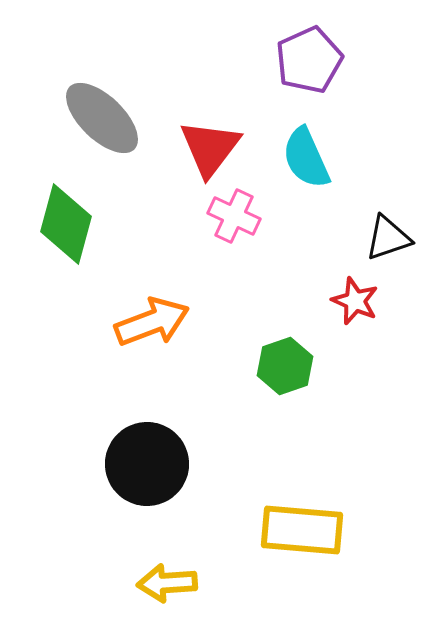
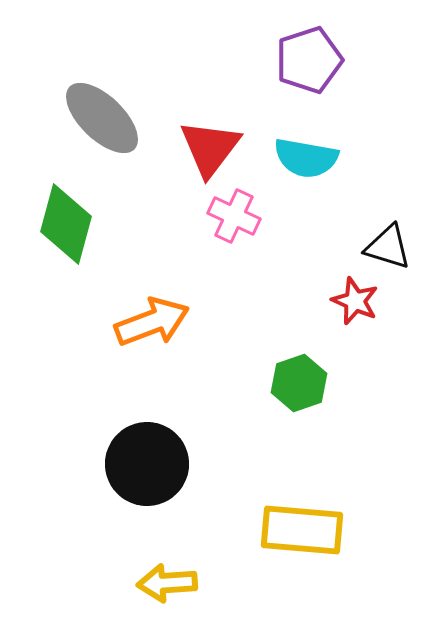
purple pentagon: rotated 6 degrees clockwise
cyan semicircle: rotated 56 degrees counterclockwise
black triangle: moved 9 px down; rotated 36 degrees clockwise
green hexagon: moved 14 px right, 17 px down
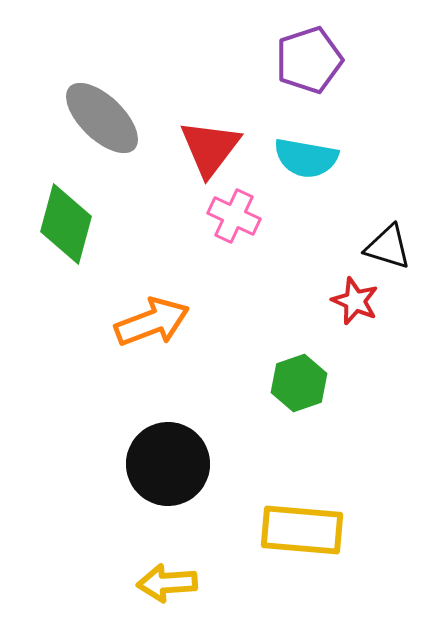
black circle: moved 21 px right
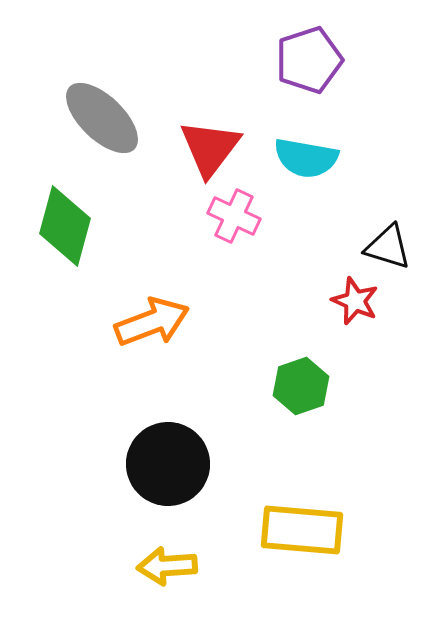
green diamond: moved 1 px left, 2 px down
green hexagon: moved 2 px right, 3 px down
yellow arrow: moved 17 px up
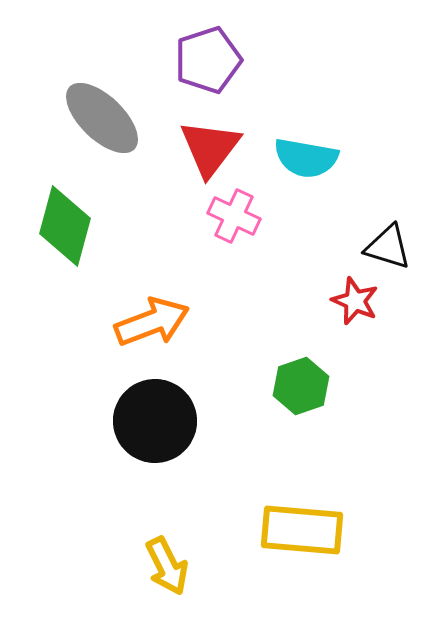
purple pentagon: moved 101 px left
black circle: moved 13 px left, 43 px up
yellow arrow: rotated 112 degrees counterclockwise
